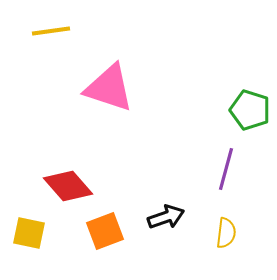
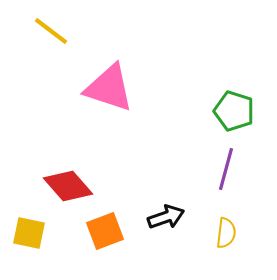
yellow line: rotated 45 degrees clockwise
green pentagon: moved 16 px left, 1 px down
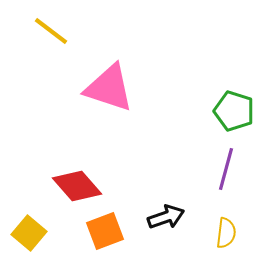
red diamond: moved 9 px right
yellow square: rotated 28 degrees clockwise
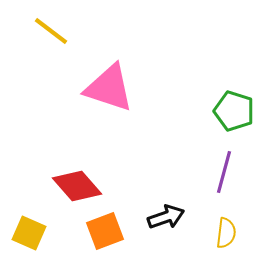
purple line: moved 2 px left, 3 px down
yellow square: rotated 16 degrees counterclockwise
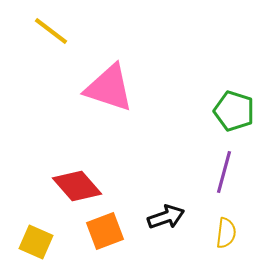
yellow square: moved 7 px right, 9 px down
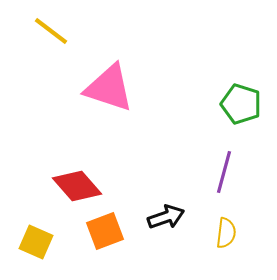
green pentagon: moved 7 px right, 7 px up
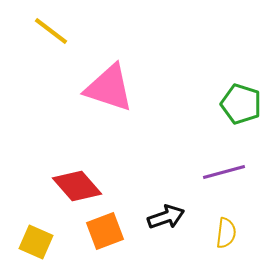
purple line: rotated 60 degrees clockwise
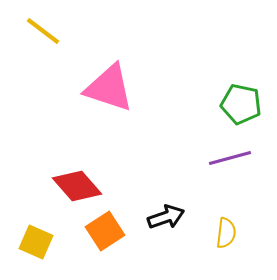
yellow line: moved 8 px left
green pentagon: rotated 6 degrees counterclockwise
purple line: moved 6 px right, 14 px up
orange square: rotated 12 degrees counterclockwise
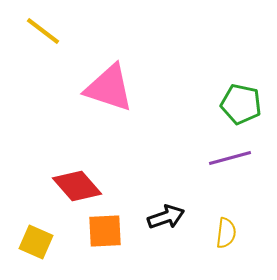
orange square: rotated 30 degrees clockwise
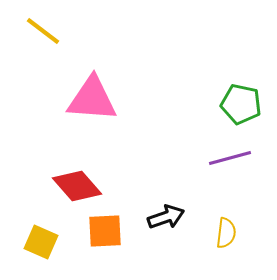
pink triangle: moved 17 px left, 11 px down; rotated 14 degrees counterclockwise
yellow square: moved 5 px right
